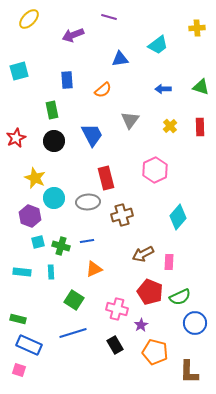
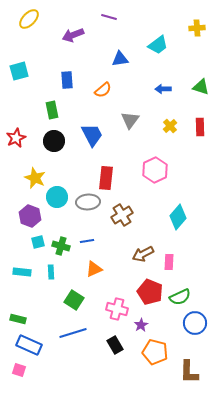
red rectangle at (106, 178): rotated 20 degrees clockwise
cyan circle at (54, 198): moved 3 px right, 1 px up
brown cross at (122, 215): rotated 15 degrees counterclockwise
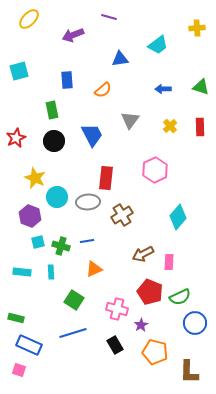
green rectangle at (18, 319): moved 2 px left, 1 px up
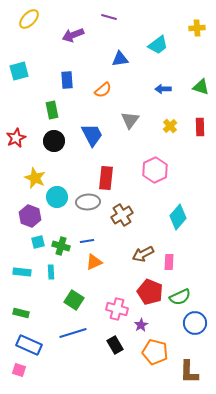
orange triangle at (94, 269): moved 7 px up
green rectangle at (16, 318): moved 5 px right, 5 px up
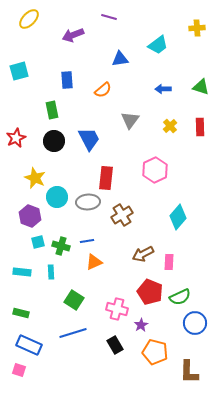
blue trapezoid at (92, 135): moved 3 px left, 4 px down
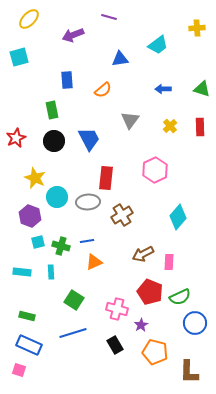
cyan square at (19, 71): moved 14 px up
green triangle at (201, 87): moved 1 px right, 2 px down
green rectangle at (21, 313): moved 6 px right, 3 px down
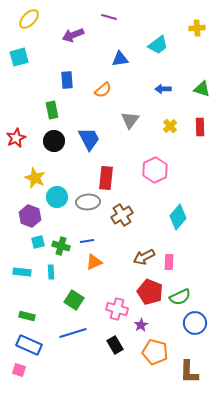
brown arrow at (143, 254): moved 1 px right, 3 px down
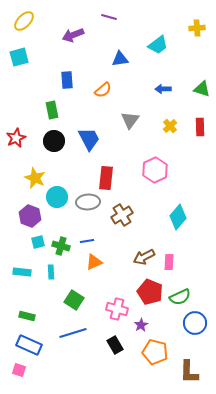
yellow ellipse at (29, 19): moved 5 px left, 2 px down
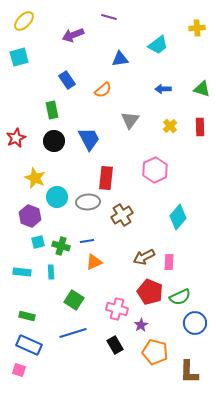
blue rectangle at (67, 80): rotated 30 degrees counterclockwise
